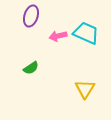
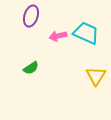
yellow triangle: moved 11 px right, 13 px up
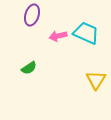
purple ellipse: moved 1 px right, 1 px up
green semicircle: moved 2 px left
yellow triangle: moved 4 px down
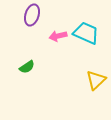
green semicircle: moved 2 px left, 1 px up
yellow triangle: rotated 15 degrees clockwise
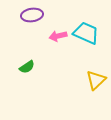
purple ellipse: rotated 65 degrees clockwise
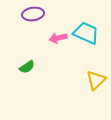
purple ellipse: moved 1 px right, 1 px up
pink arrow: moved 2 px down
